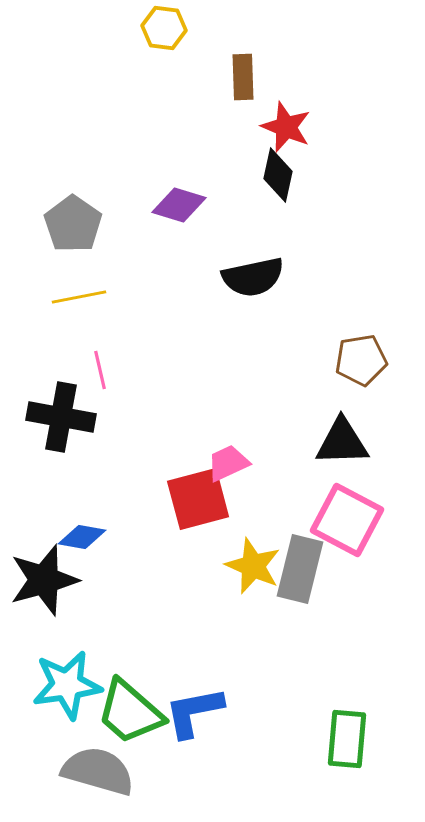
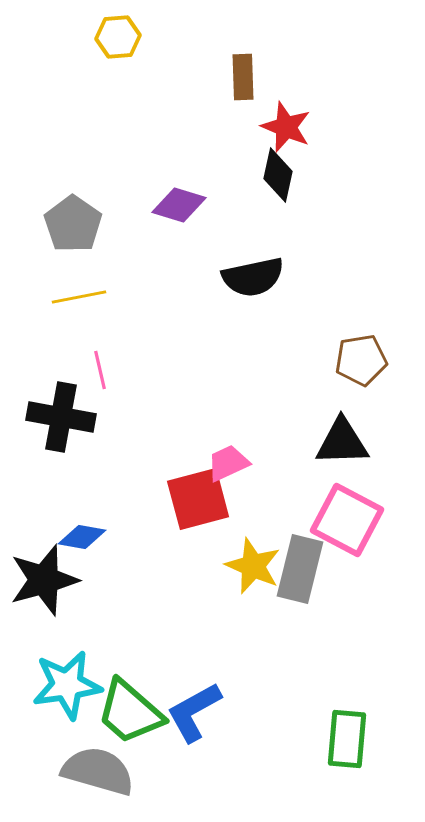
yellow hexagon: moved 46 px left, 9 px down; rotated 12 degrees counterclockwise
blue L-shape: rotated 18 degrees counterclockwise
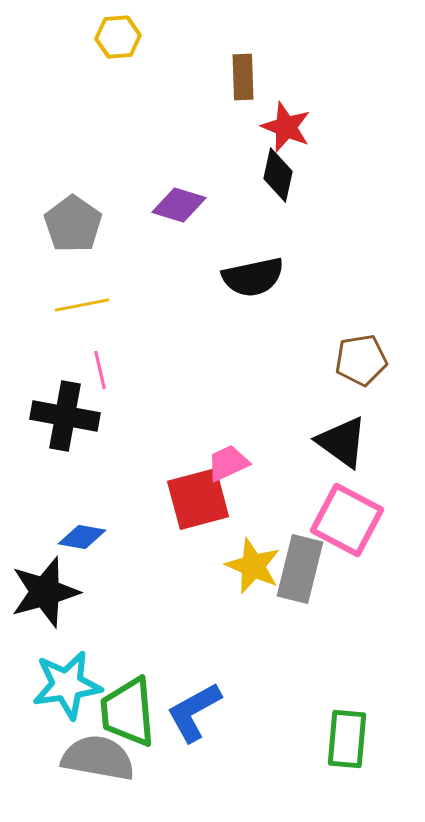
yellow line: moved 3 px right, 8 px down
black cross: moved 4 px right, 1 px up
black triangle: rotated 38 degrees clockwise
black star: moved 1 px right, 12 px down
green trapezoid: moved 2 px left; rotated 44 degrees clockwise
gray semicircle: moved 13 px up; rotated 6 degrees counterclockwise
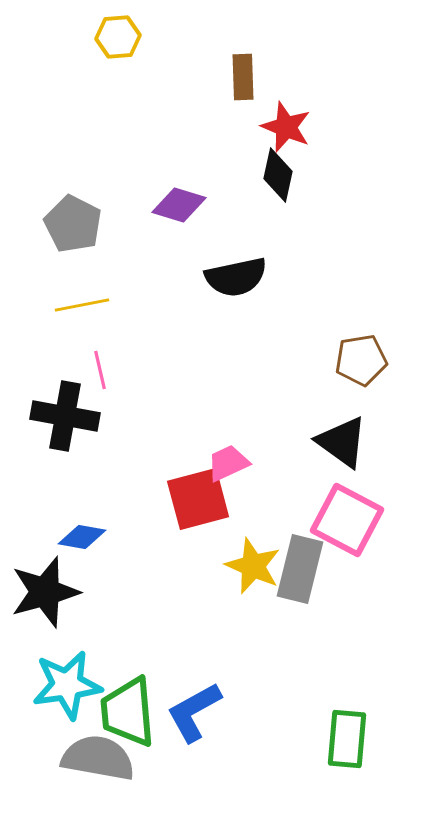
gray pentagon: rotated 8 degrees counterclockwise
black semicircle: moved 17 px left
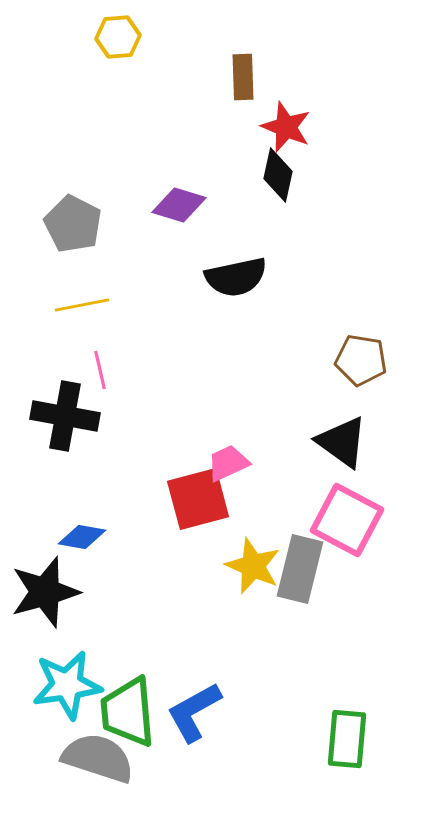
brown pentagon: rotated 18 degrees clockwise
gray semicircle: rotated 8 degrees clockwise
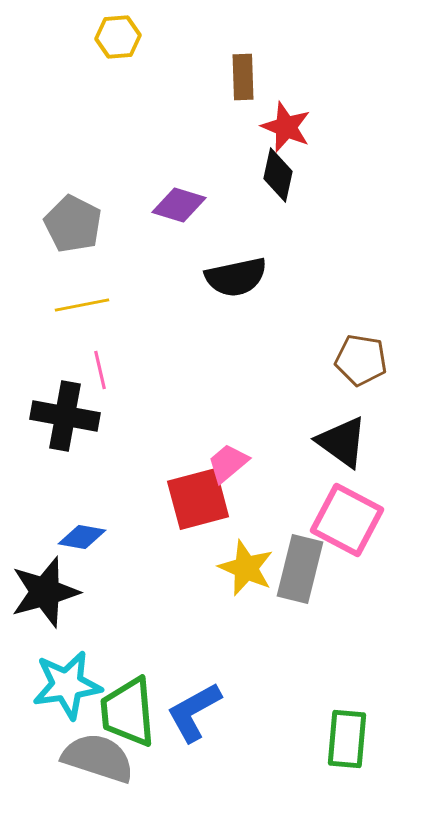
pink trapezoid: rotated 15 degrees counterclockwise
yellow star: moved 7 px left, 2 px down
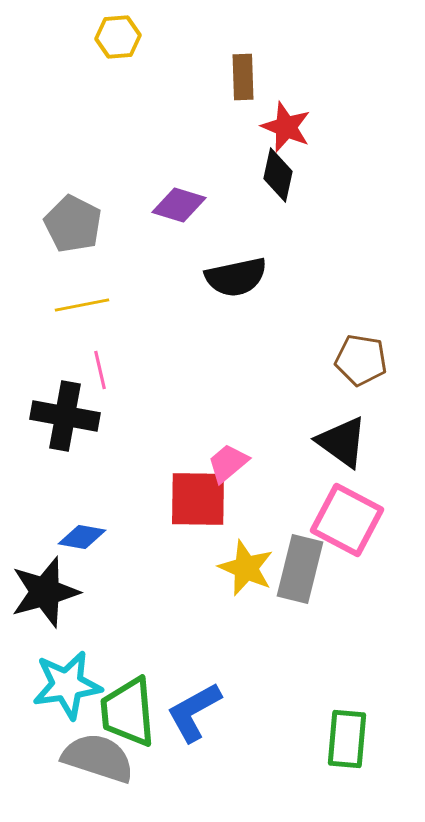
red square: rotated 16 degrees clockwise
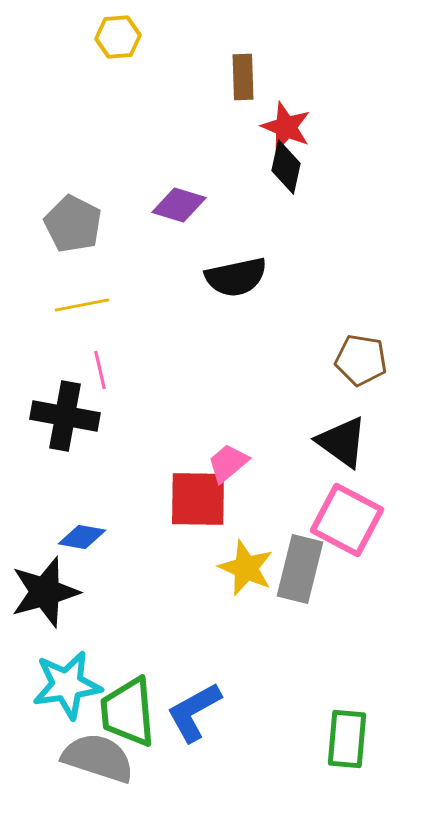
black diamond: moved 8 px right, 8 px up
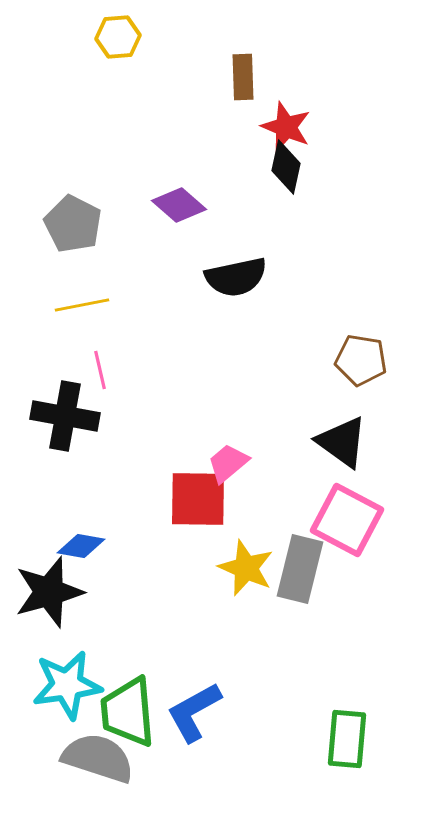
purple diamond: rotated 24 degrees clockwise
blue diamond: moved 1 px left, 9 px down
black star: moved 4 px right
